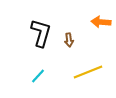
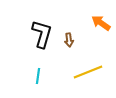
orange arrow: moved 1 px down; rotated 30 degrees clockwise
black L-shape: moved 1 px right, 1 px down
cyan line: rotated 35 degrees counterclockwise
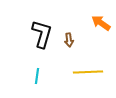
yellow line: rotated 20 degrees clockwise
cyan line: moved 1 px left
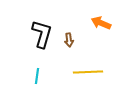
orange arrow: rotated 12 degrees counterclockwise
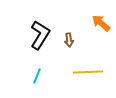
orange arrow: rotated 18 degrees clockwise
black L-shape: moved 2 px left, 1 px down; rotated 16 degrees clockwise
cyan line: rotated 14 degrees clockwise
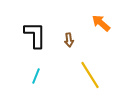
black L-shape: moved 5 px left; rotated 32 degrees counterclockwise
yellow line: moved 2 px right, 3 px down; rotated 60 degrees clockwise
cyan line: moved 1 px left
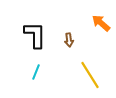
cyan line: moved 4 px up
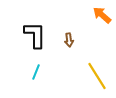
orange arrow: moved 1 px right, 8 px up
yellow line: moved 7 px right, 1 px down
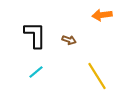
orange arrow: rotated 48 degrees counterclockwise
brown arrow: rotated 64 degrees counterclockwise
cyan line: rotated 28 degrees clockwise
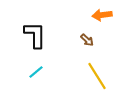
brown arrow: moved 18 px right; rotated 24 degrees clockwise
